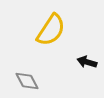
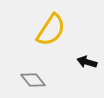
gray diamond: moved 6 px right, 1 px up; rotated 10 degrees counterclockwise
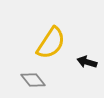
yellow semicircle: moved 13 px down
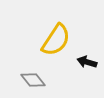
yellow semicircle: moved 5 px right, 3 px up
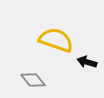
yellow semicircle: rotated 104 degrees counterclockwise
